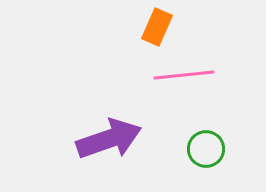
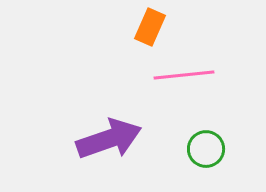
orange rectangle: moved 7 px left
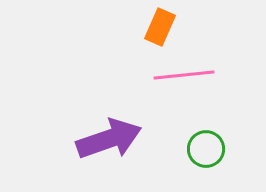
orange rectangle: moved 10 px right
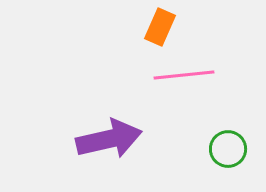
purple arrow: rotated 6 degrees clockwise
green circle: moved 22 px right
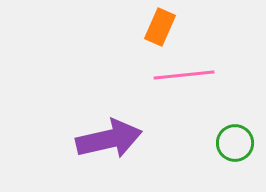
green circle: moved 7 px right, 6 px up
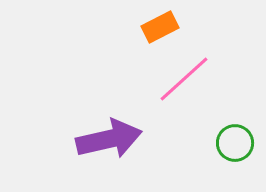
orange rectangle: rotated 39 degrees clockwise
pink line: moved 4 px down; rotated 36 degrees counterclockwise
